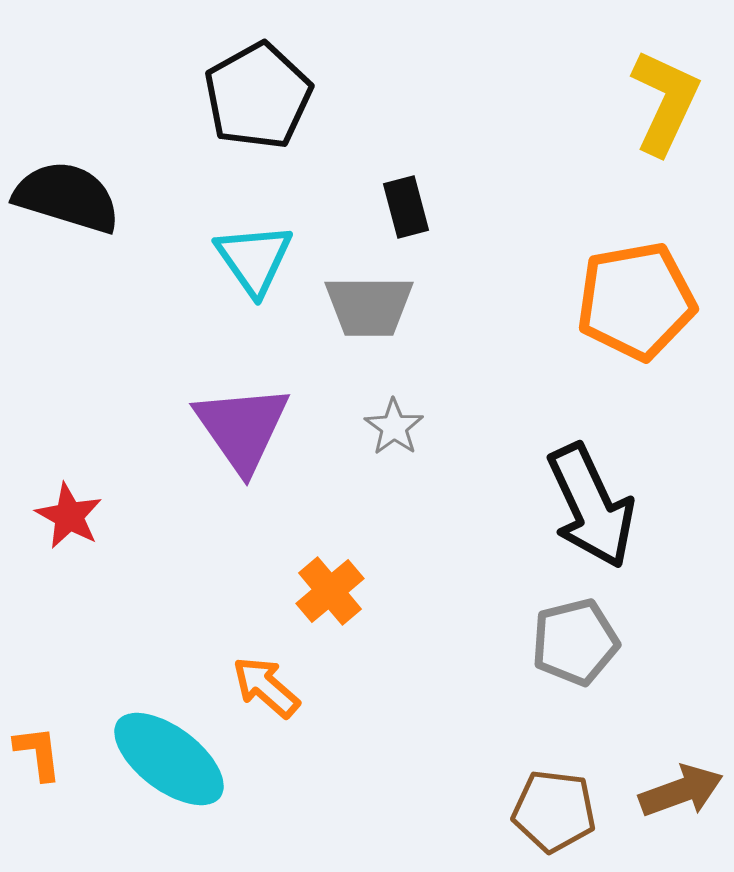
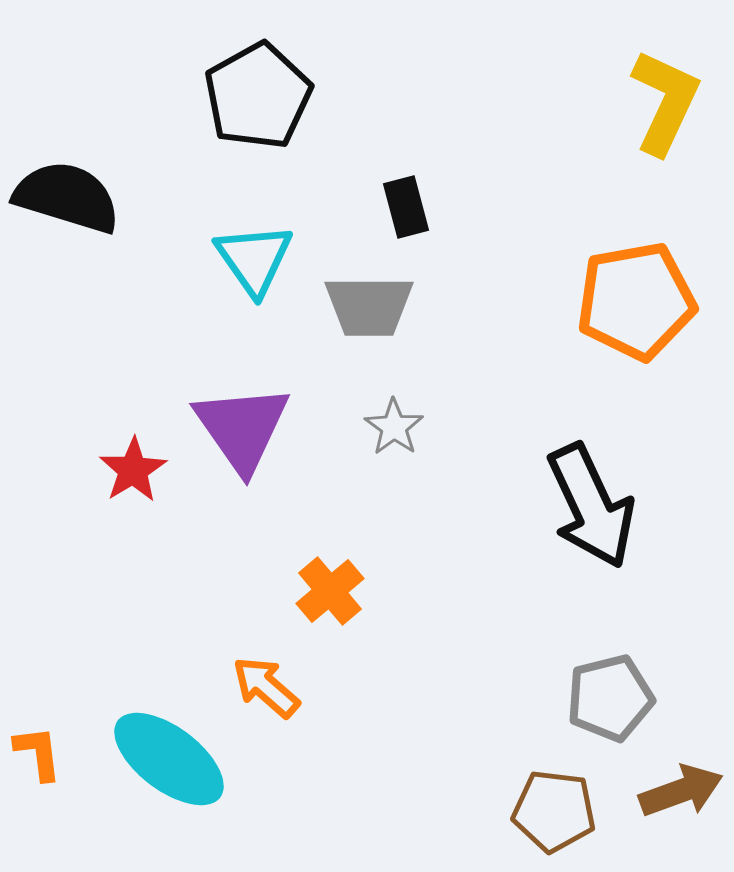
red star: moved 64 px right, 46 px up; rotated 12 degrees clockwise
gray pentagon: moved 35 px right, 56 px down
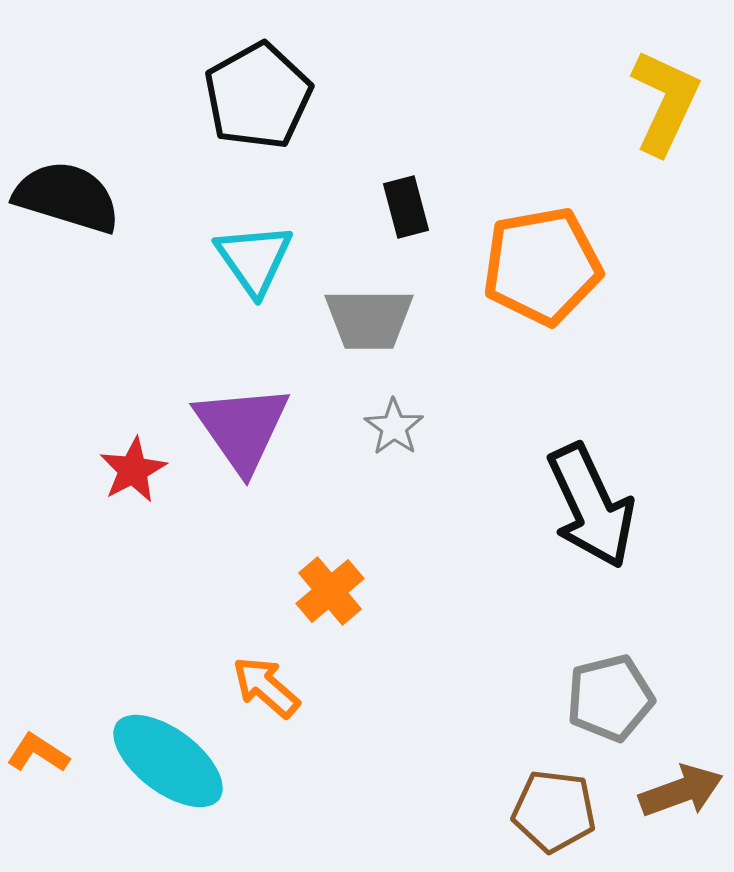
orange pentagon: moved 94 px left, 35 px up
gray trapezoid: moved 13 px down
red star: rotated 4 degrees clockwise
orange L-shape: rotated 50 degrees counterclockwise
cyan ellipse: moved 1 px left, 2 px down
